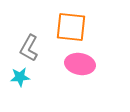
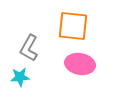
orange square: moved 2 px right, 1 px up
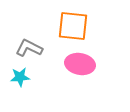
gray L-shape: rotated 88 degrees clockwise
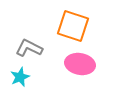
orange square: rotated 12 degrees clockwise
cyan star: rotated 18 degrees counterclockwise
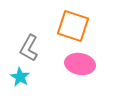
gray L-shape: rotated 88 degrees counterclockwise
cyan star: rotated 18 degrees counterclockwise
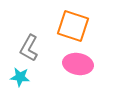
pink ellipse: moved 2 px left
cyan star: rotated 24 degrees counterclockwise
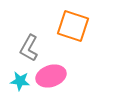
pink ellipse: moved 27 px left, 12 px down; rotated 28 degrees counterclockwise
cyan star: moved 4 px down
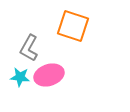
pink ellipse: moved 2 px left, 1 px up
cyan star: moved 4 px up
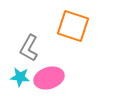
pink ellipse: moved 3 px down
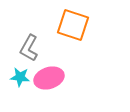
orange square: moved 1 px up
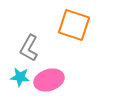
orange square: moved 1 px right
pink ellipse: moved 2 px down
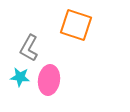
orange square: moved 2 px right
pink ellipse: rotated 64 degrees counterclockwise
